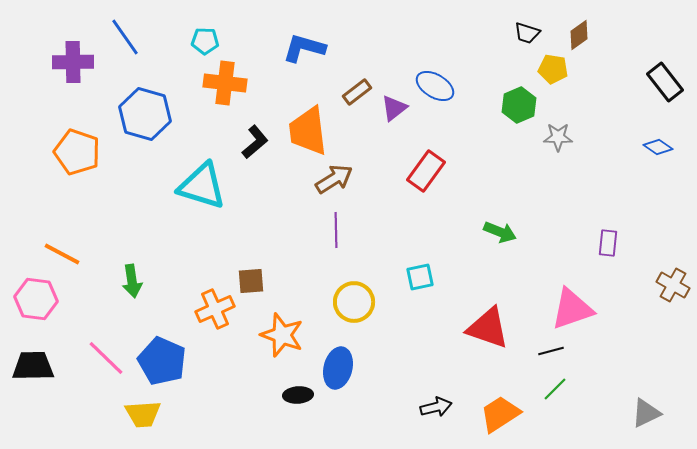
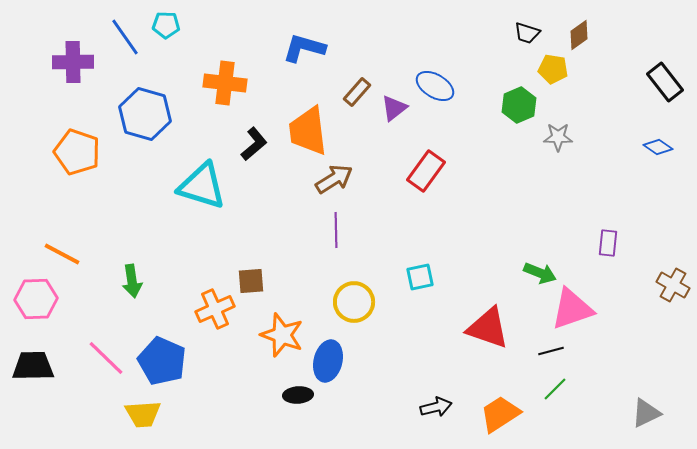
cyan pentagon at (205, 41): moved 39 px left, 16 px up
brown rectangle at (357, 92): rotated 12 degrees counterclockwise
black L-shape at (255, 142): moved 1 px left, 2 px down
green arrow at (500, 232): moved 40 px right, 41 px down
pink hexagon at (36, 299): rotated 9 degrees counterclockwise
blue ellipse at (338, 368): moved 10 px left, 7 px up
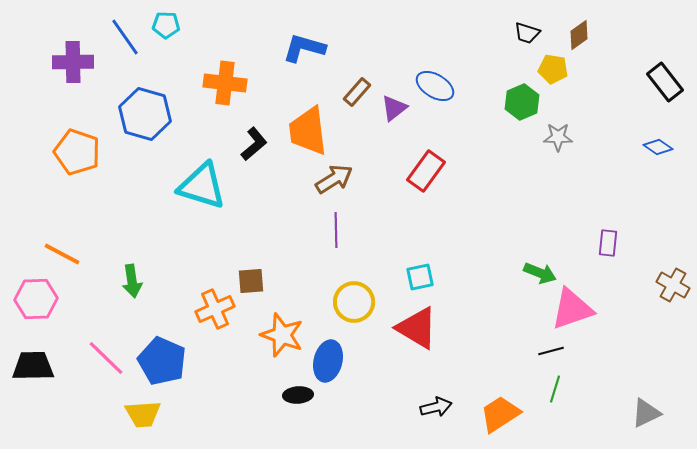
green hexagon at (519, 105): moved 3 px right, 3 px up
red triangle at (488, 328): moved 71 px left; rotated 12 degrees clockwise
green line at (555, 389): rotated 28 degrees counterclockwise
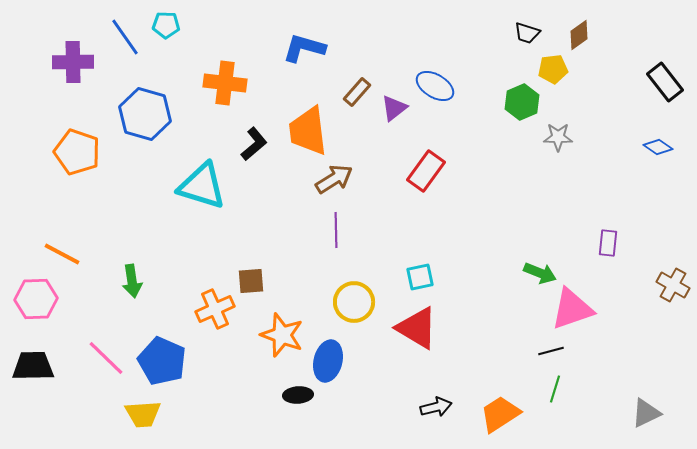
yellow pentagon at (553, 69): rotated 16 degrees counterclockwise
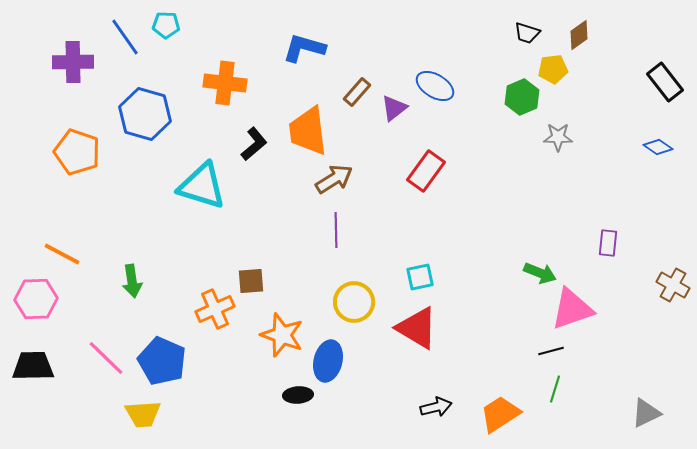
green hexagon at (522, 102): moved 5 px up
